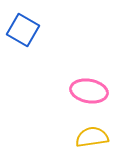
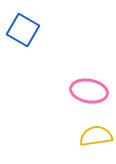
yellow semicircle: moved 4 px right, 1 px up
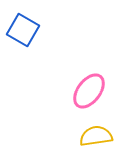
pink ellipse: rotated 63 degrees counterclockwise
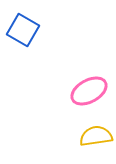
pink ellipse: rotated 24 degrees clockwise
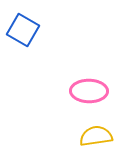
pink ellipse: rotated 30 degrees clockwise
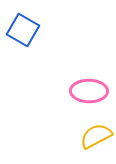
yellow semicircle: rotated 20 degrees counterclockwise
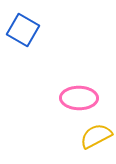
pink ellipse: moved 10 px left, 7 px down
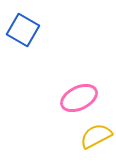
pink ellipse: rotated 27 degrees counterclockwise
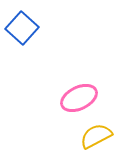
blue square: moved 1 px left, 2 px up; rotated 12 degrees clockwise
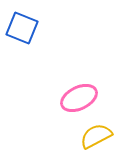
blue square: rotated 20 degrees counterclockwise
